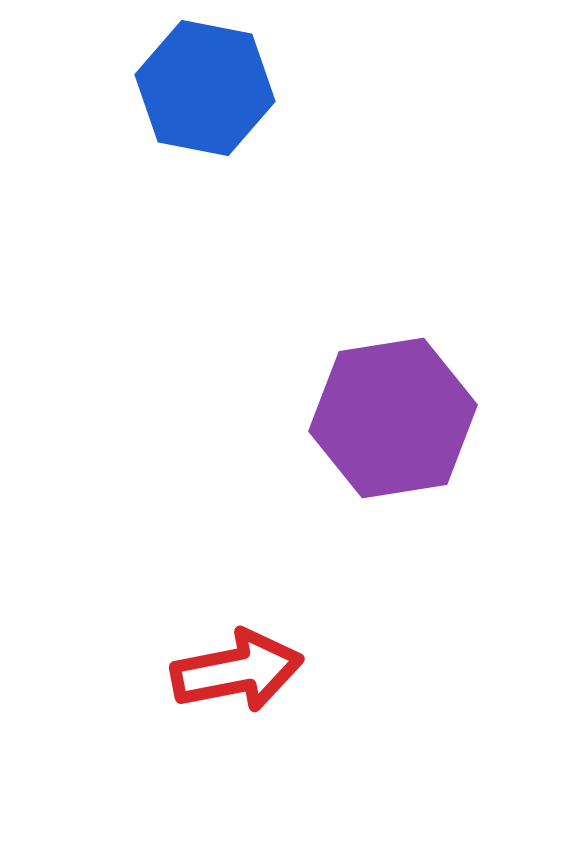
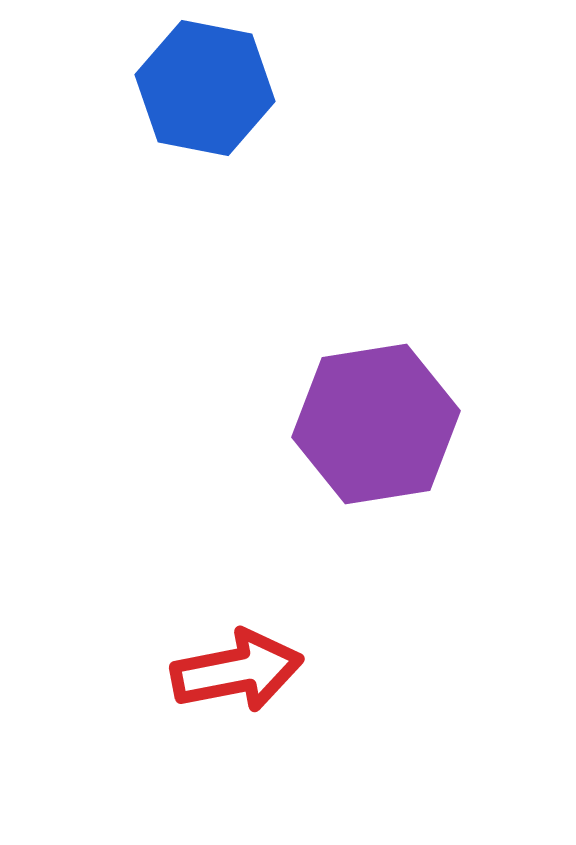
purple hexagon: moved 17 px left, 6 px down
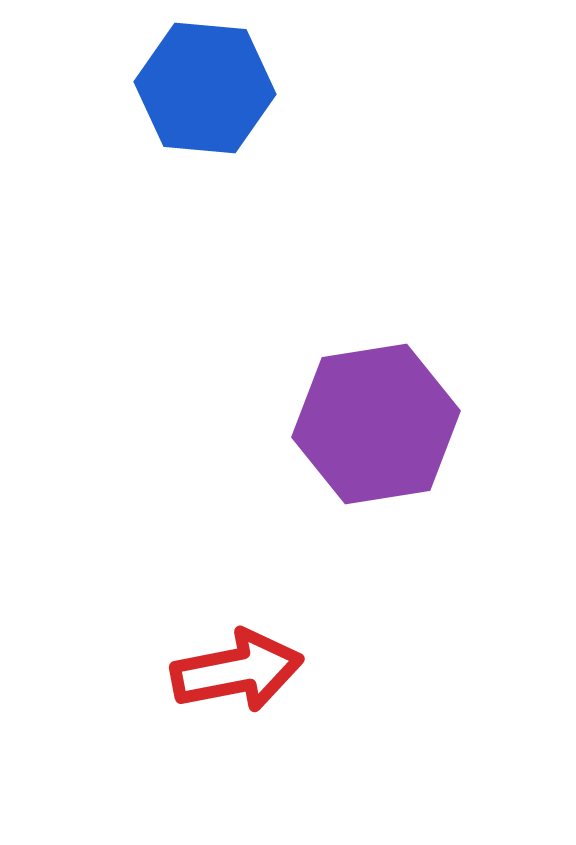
blue hexagon: rotated 6 degrees counterclockwise
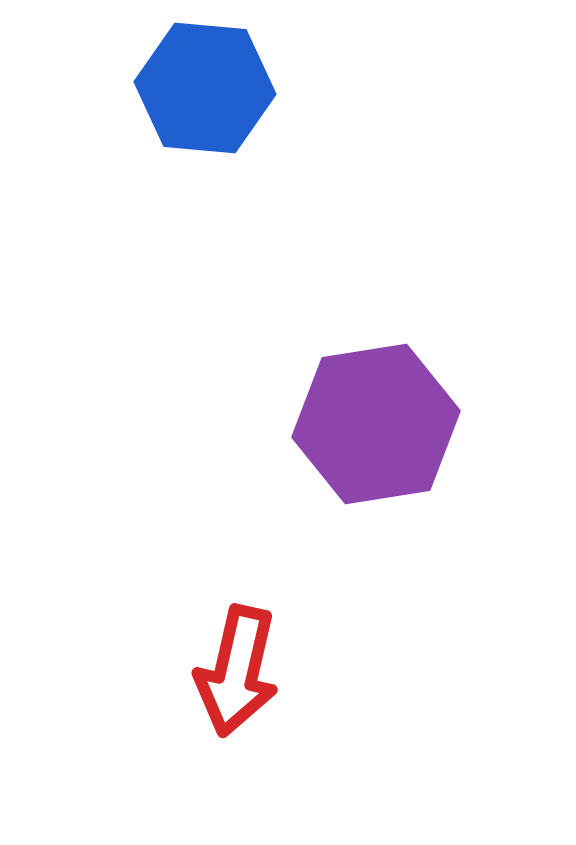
red arrow: rotated 114 degrees clockwise
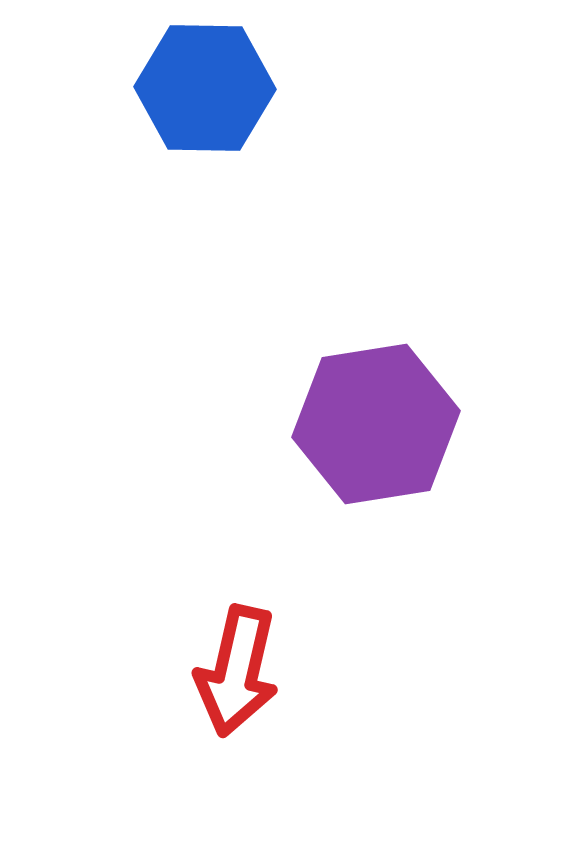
blue hexagon: rotated 4 degrees counterclockwise
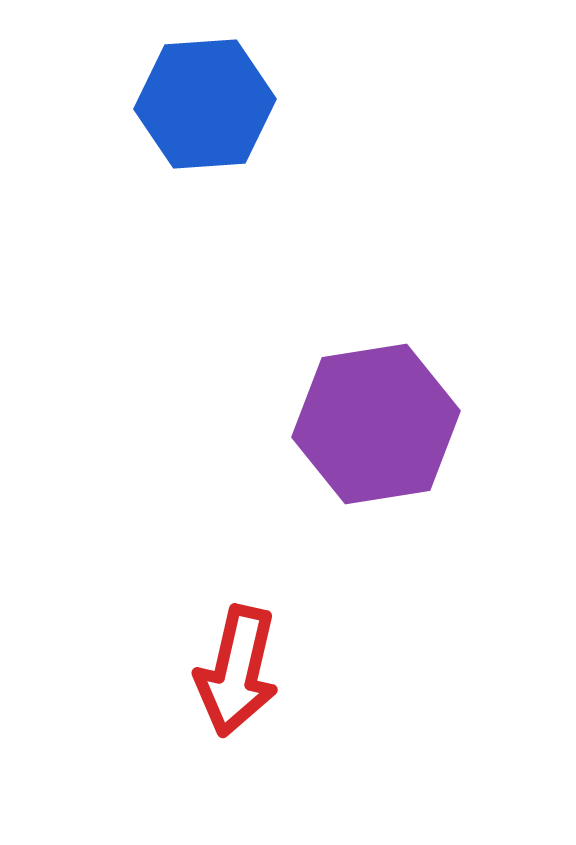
blue hexagon: moved 16 px down; rotated 5 degrees counterclockwise
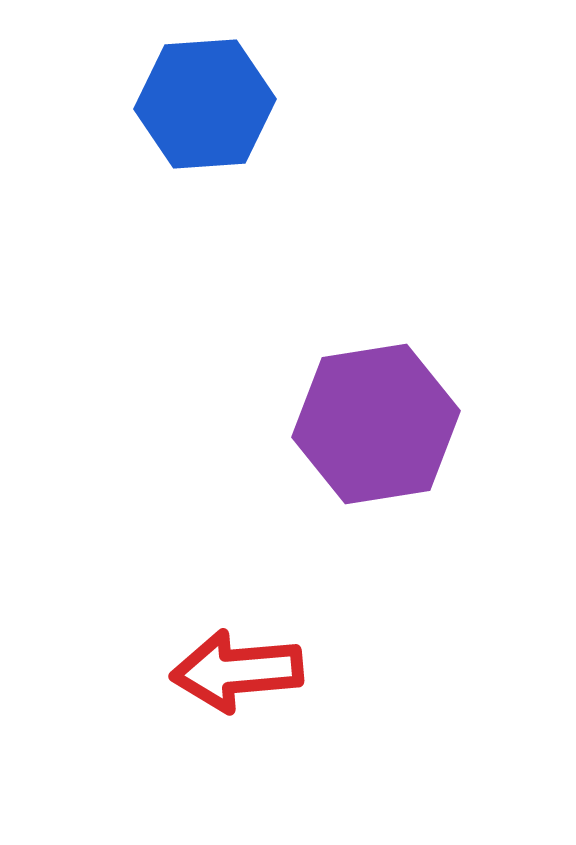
red arrow: rotated 72 degrees clockwise
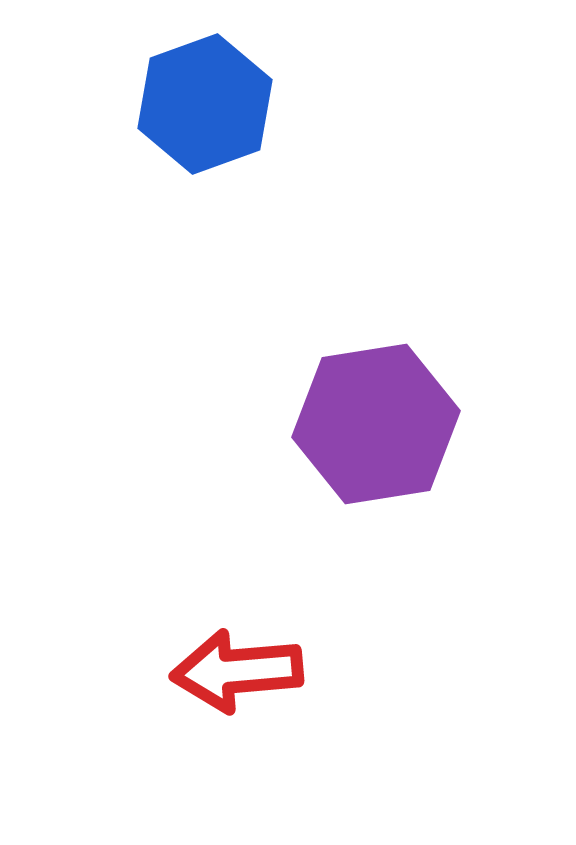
blue hexagon: rotated 16 degrees counterclockwise
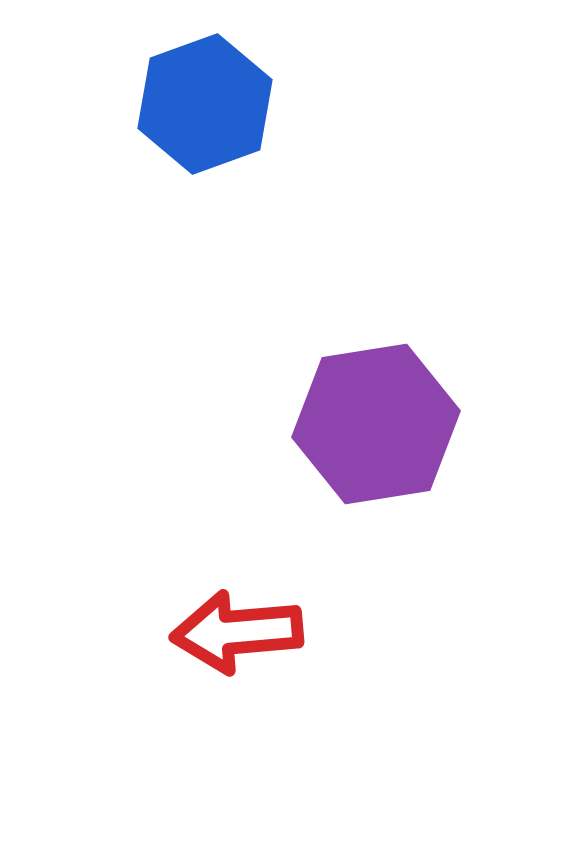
red arrow: moved 39 px up
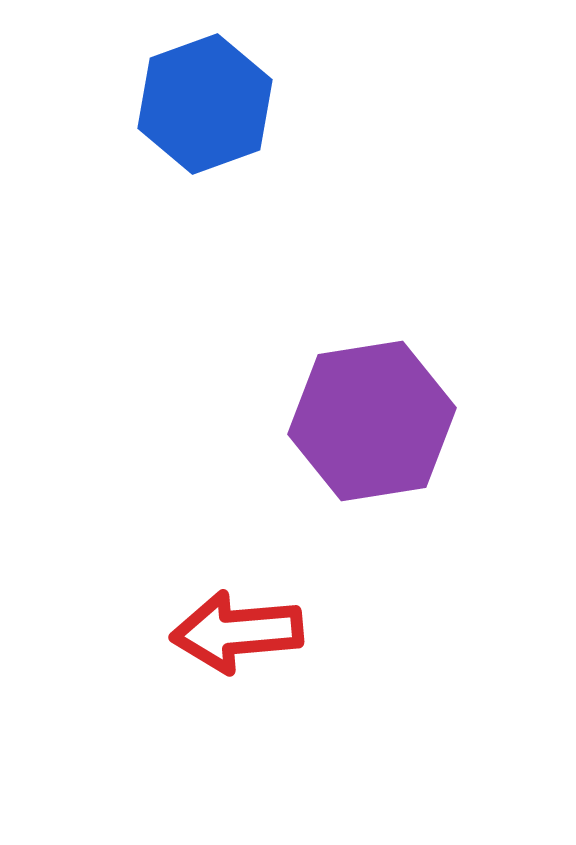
purple hexagon: moved 4 px left, 3 px up
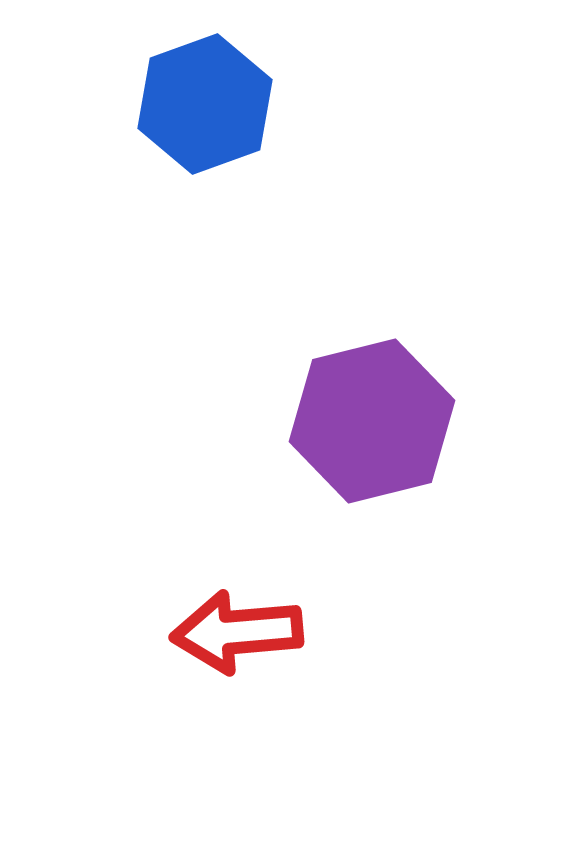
purple hexagon: rotated 5 degrees counterclockwise
